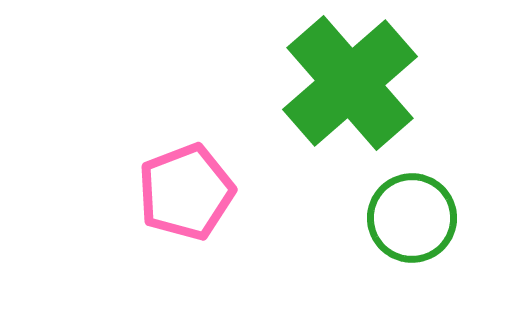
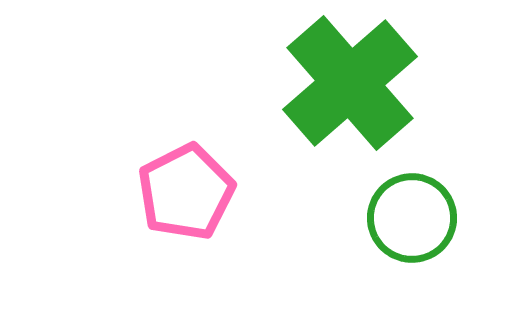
pink pentagon: rotated 6 degrees counterclockwise
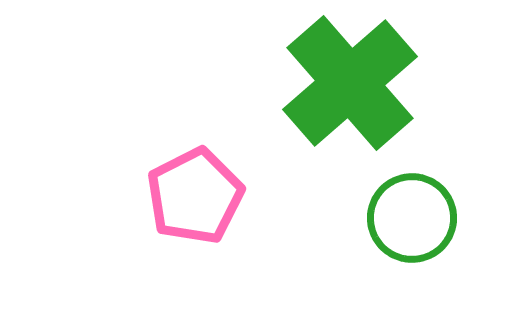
pink pentagon: moved 9 px right, 4 px down
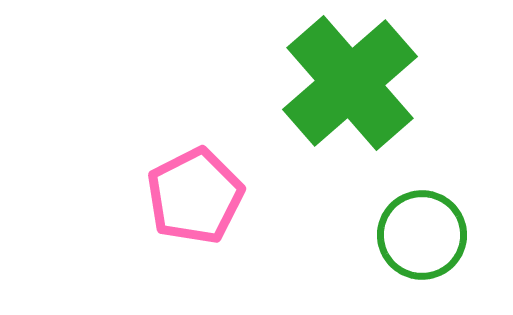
green circle: moved 10 px right, 17 px down
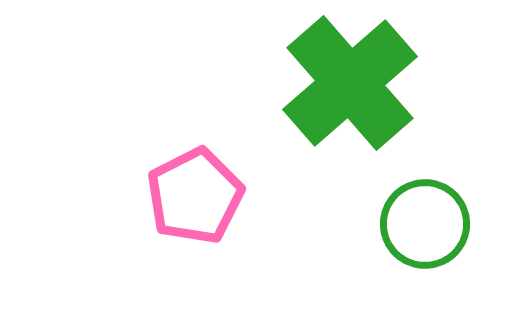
green circle: moved 3 px right, 11 px up
